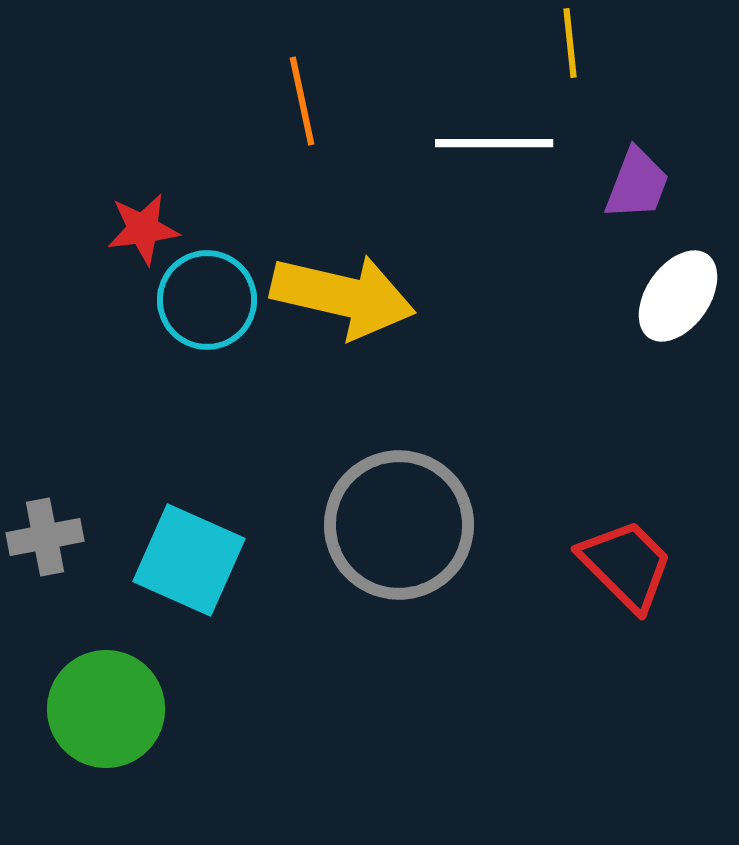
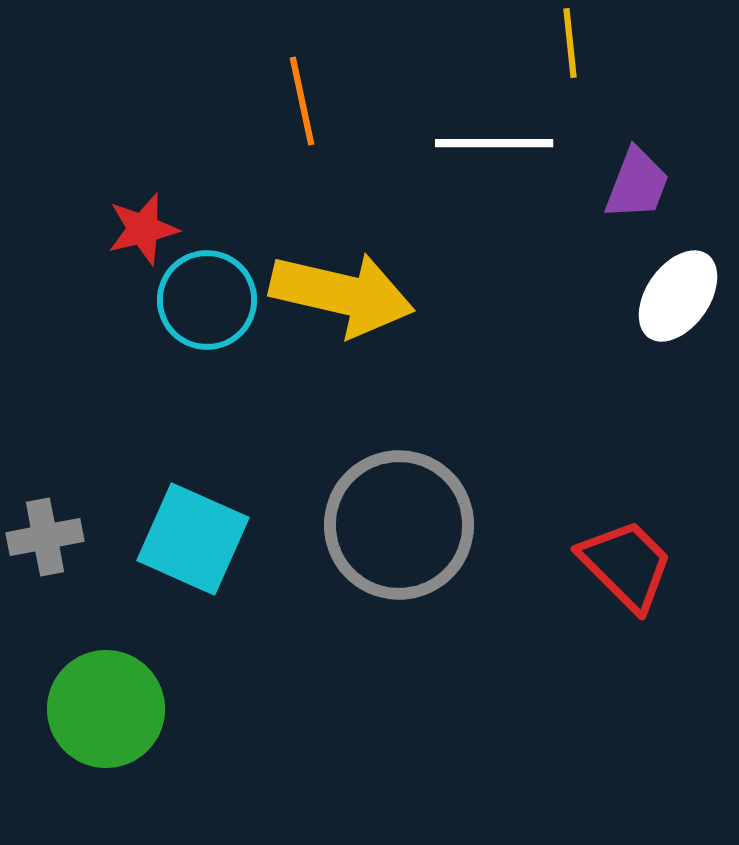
red star: rotated 6 degrees counterclockwise
yellow arrow: moved 1 px left, 2 px up
cyan square: moved 4 px right, 21 px up
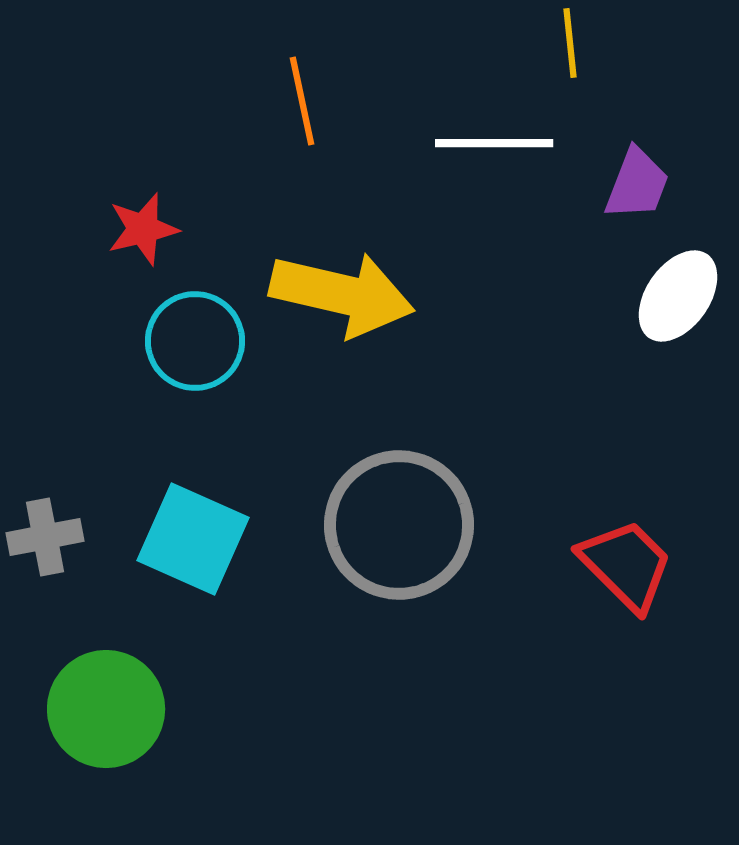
cyan circle: moved 12 px left, 41 px down
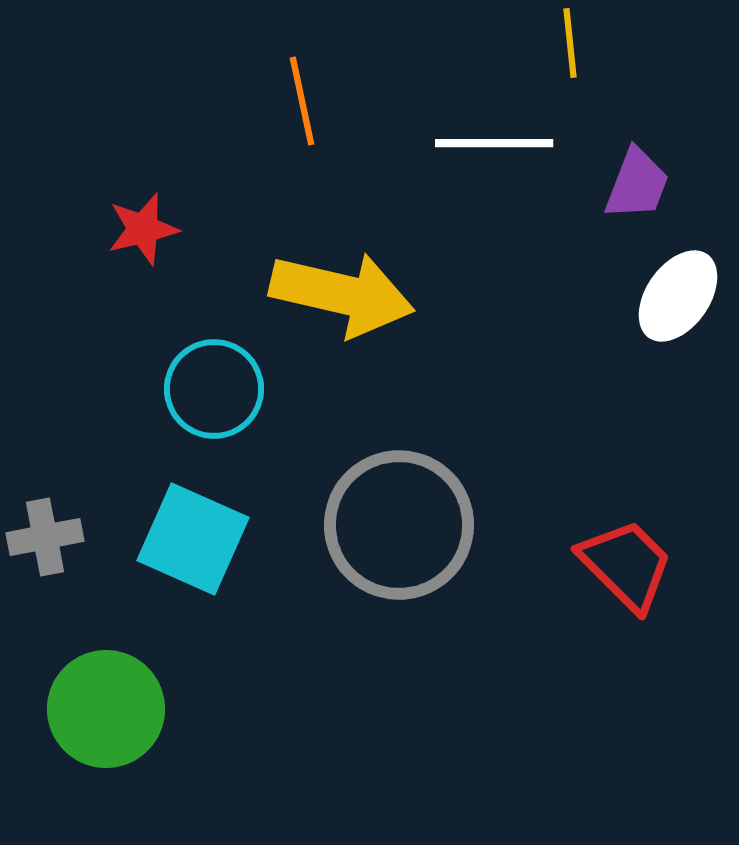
cyan circle: moved 19 px right, 48 px down
